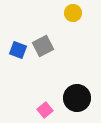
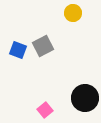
black circle: moved 8 px right
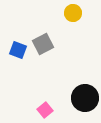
gray square: moved 2 px up
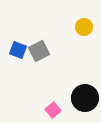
yellow circle: moved 11 px right, 14 px down
gray square: moved 4 px left, 7 px down
pink square: moved 8 px right
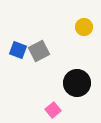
black circle: moved 8 px left, 15 px up
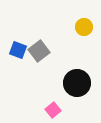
gray square: rotated 10 degrees counterclockwise
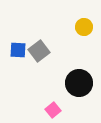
blue square: rotated 18 degrees counterclockwise
black circle: moved 2 px right
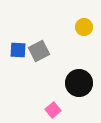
gray square: rotated 10 degrees clockwise
